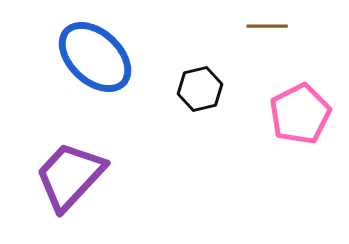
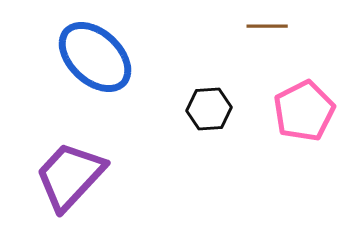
black hexagon: moved 9 px right, 20 px down; rotated 9 degrees clockwise
pink pentagon: moved 4 px right, 3 px up
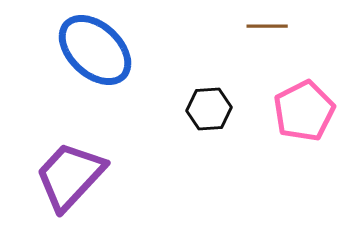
blue ellipse: moved 7 px up
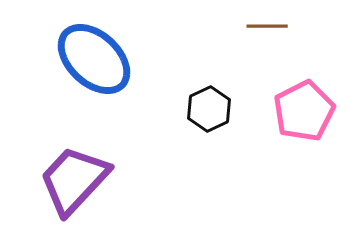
blue ellipse: moved 1 px left, 9 px down
black hexagon: rotated 21 degrees counterclockwise
purple trapezoid: moved 4 px right, 4 px down
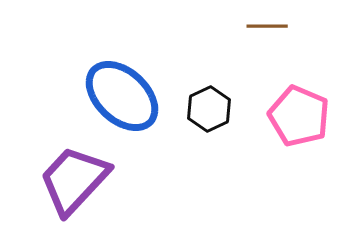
blue ellipse: moved 28 px right, 37 px down
pink pentagon: moved 5 px left, 5 px down; rotated 22 degrees counterclockwise
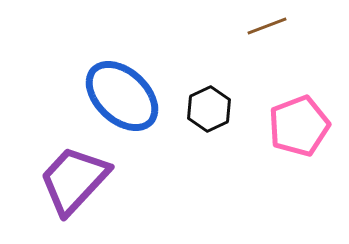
brown line: rotated 21 degrees counterclockwise
pink pentagon: moved 10 px down; rotated 28 degrees clockwise
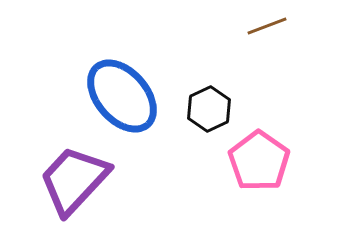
blue ellipse: rotated 6 degrees clockwise
pink pentagon: moved 40 px left, 35 px down; rotated 16 degrees counterclockwise
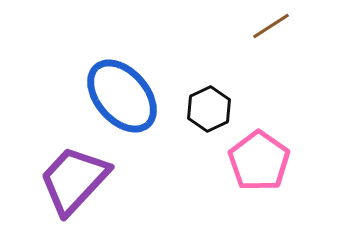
brown line: moved 4 px right; rotated 12 degrees counterclockwise
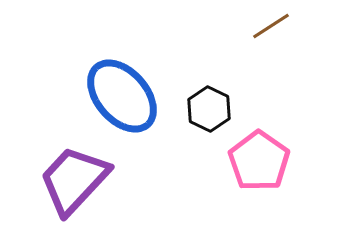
black hexagon: rotated 9 degrees counterclockwise
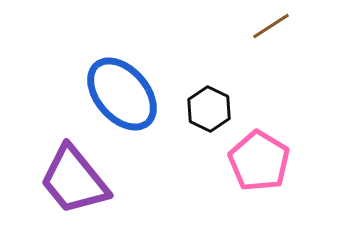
blue ellipse: moved 2 px up
pink pentagon: rotated 4 degrees counterclockwise
purple trapezoid: rotated 82 degrees counterclockwise
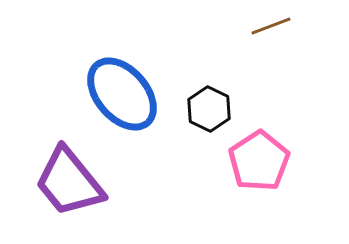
brown line: rotated 12 degrees clockwise
pink pentagon: rotated 8 degrees clockwise
purple trapezoid: moved 5 px left, 2 px down
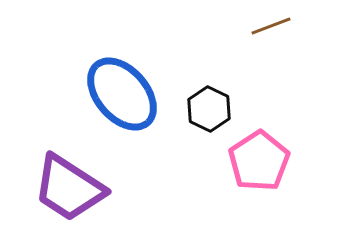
purple trapezoid: moved 6 px down; rotated 18 degrees counterclockwise
